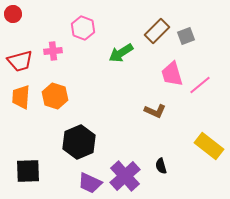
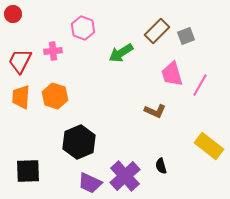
red trapezoid: rotated 132 degrees clockwise
pink line: rotated 20 degrees counterclockwise
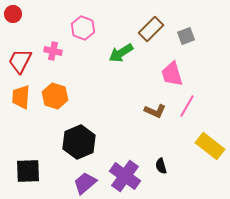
brown rectangle: moved 6 px left, 2 px up
pink cross: rotated 18 degrees clockwise
pink line: moved 13 px left, 21 px down
yellow rectangle: moved 1 px right
purple cross: rotated 12 degrees counterclockwise
purple trapezoid: moved 5 px left; rotated 115 degrees clockwise
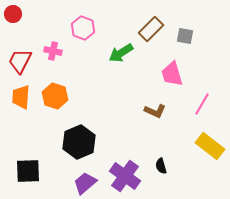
gray square: moved 1 px left; rotated 30 degrees clockwise
pink line: moved 15 px right, 2 px up
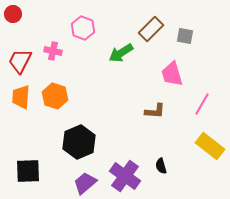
brown L-shape: rotated 20 degrees counterclockwise
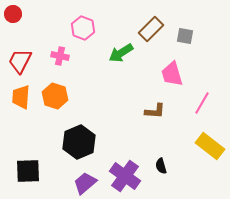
pink cross: moved 7 px right, 5 px down
pink line: moved 1 px up
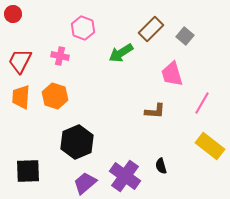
gray square: rotated 30 degrees clockwise
black hexagon: moved 2 px left
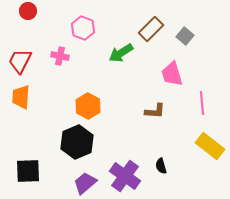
red circle: moved 15 px right, 3 px up
orange hexagon: moved 33 px right, 10 px down; rotated 10 degrees clockwise
pink line: rotated 35 degrees counterclockwise
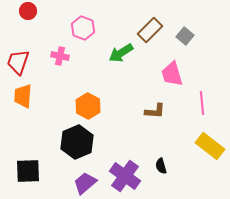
brown rectangle: moved 1 px left, 1 px down
red trapezoid: moved 2 px left, 1 px down; rotated 8 degrees counterclockwise
orange trapezoid: moved 2 px right, 1 px up
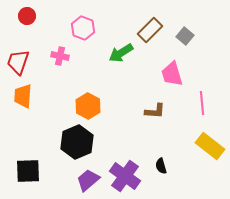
red circle: moved 1 px left, 5 px down
purple trapezoid: moved 3 px right, 3 px up
